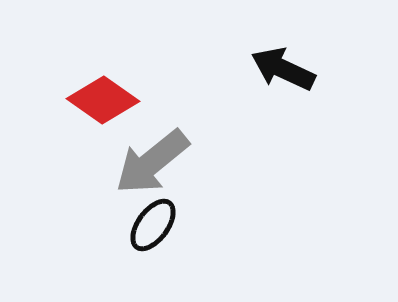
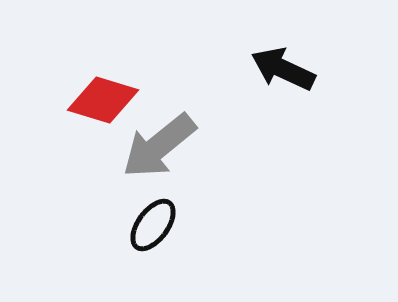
red diamond: rotated 18 degrees counterclockwise
gray arrow: moved 7 px right, 16 px up
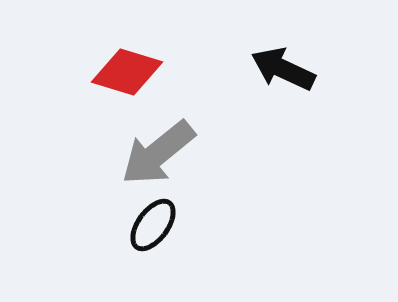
red diamond: moved 24 px right, 28 px up
gray arrow: moved 1 px left, 7 px down
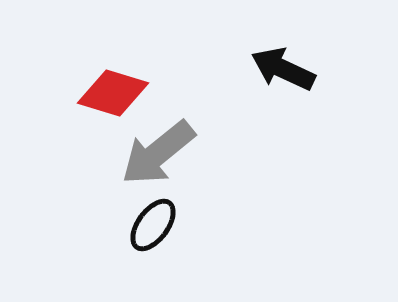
red diamond: moved 14 px left, 21 px down
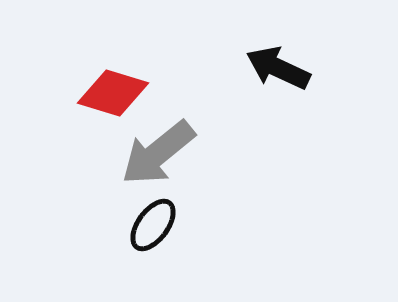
black arrow: moved 5 px left, 1 px up
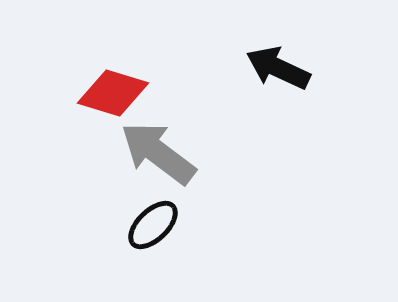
gray arrow: rotated 76 degrees clockwise
black ellipse: rotated 10 degrees clockwise
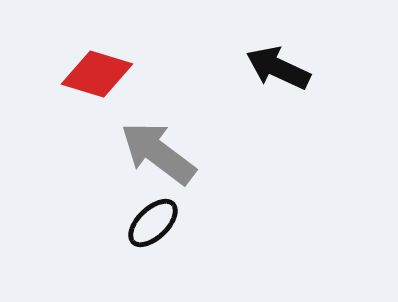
red diamond: moved 16 px left, 19 px up
black ellipse: moved 2 px up
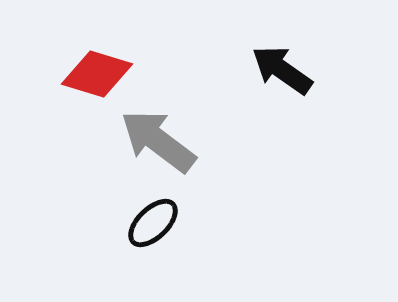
black arrow: moved 4 px right, 2 px down; rotated 10 degrees clockwise
gray arrow: moved 12 px up
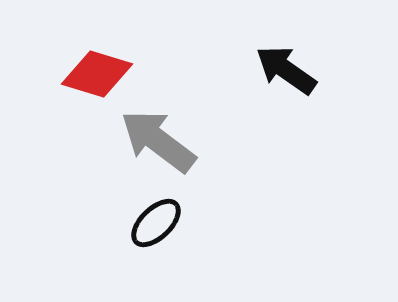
black arrow: moved 4 px right
black ellipse: moved 3 px right
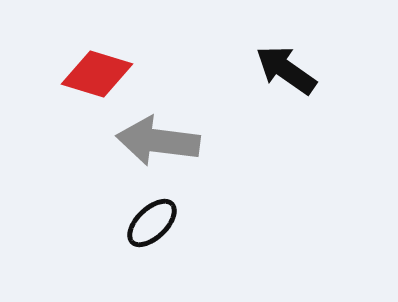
gray arrow: rotated 30 degrees counterclockwise
black ellipse: moved 4 px left
